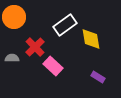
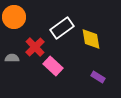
white rectangle: moved 3 px left, 3 px down
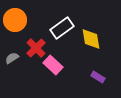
orange circle: moved 1 px right, 3 px down
red cross: moved 1 px right, 1 px down
gray semicircle: rotated 32 degrees counterclockwise
pink rectangle: moved 1 px up
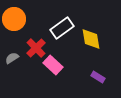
orange circle: moved 1 px left, 1 px up
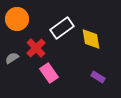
orange circle: moved 3 px right
pink rectangle: moved 4 px left, 8 px down; rotated 12 degrees clockwise
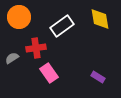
orange circle: moved 2 px right, 2 px up
white rectangle: moved 2 px up
yellow diamond: moved 9 px right, 20 px up
red cross: rotated 36 degrees clockwise
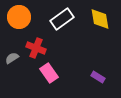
white rectangle: moved 7 px up
red cross: rotated 30 degrees clockwise
